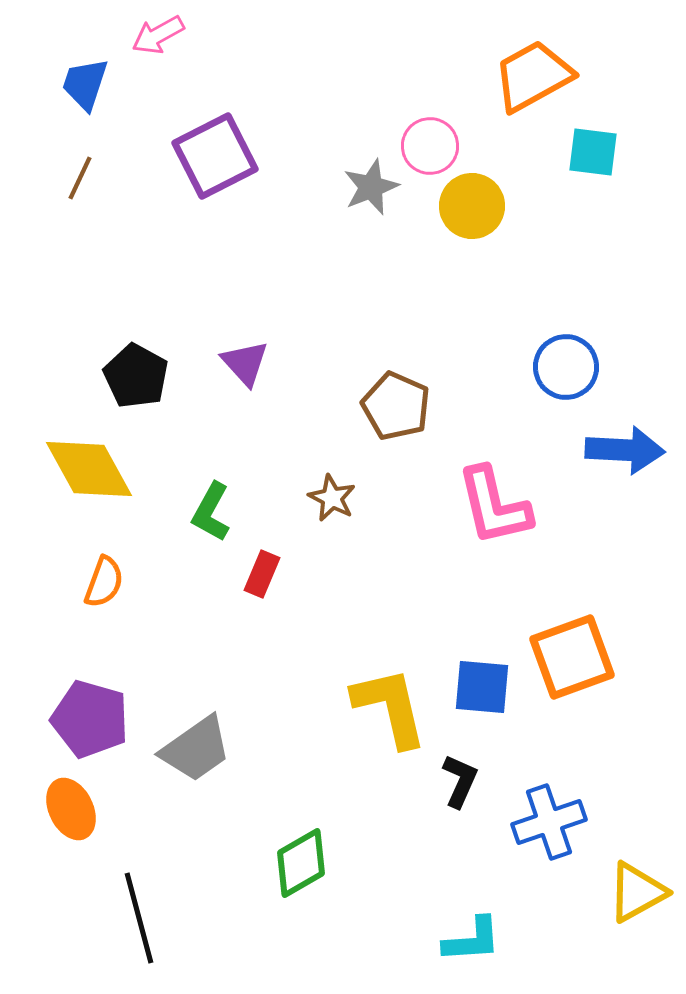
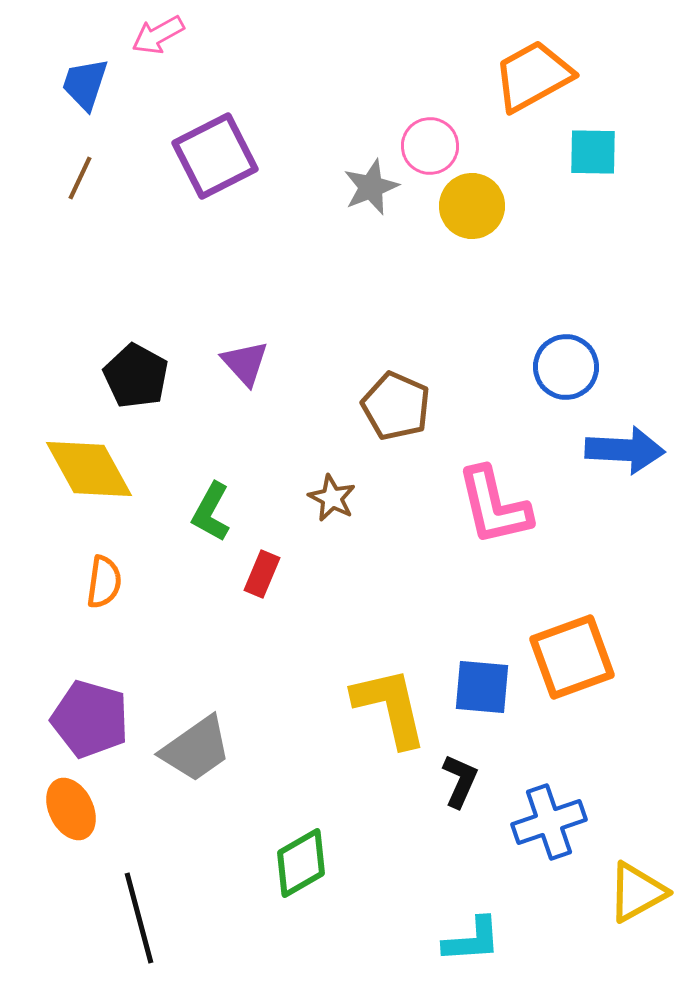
cyan square: rotated 6 degrees counterclockwise
orange semicircle: rotated 12 degrees counterclockwise
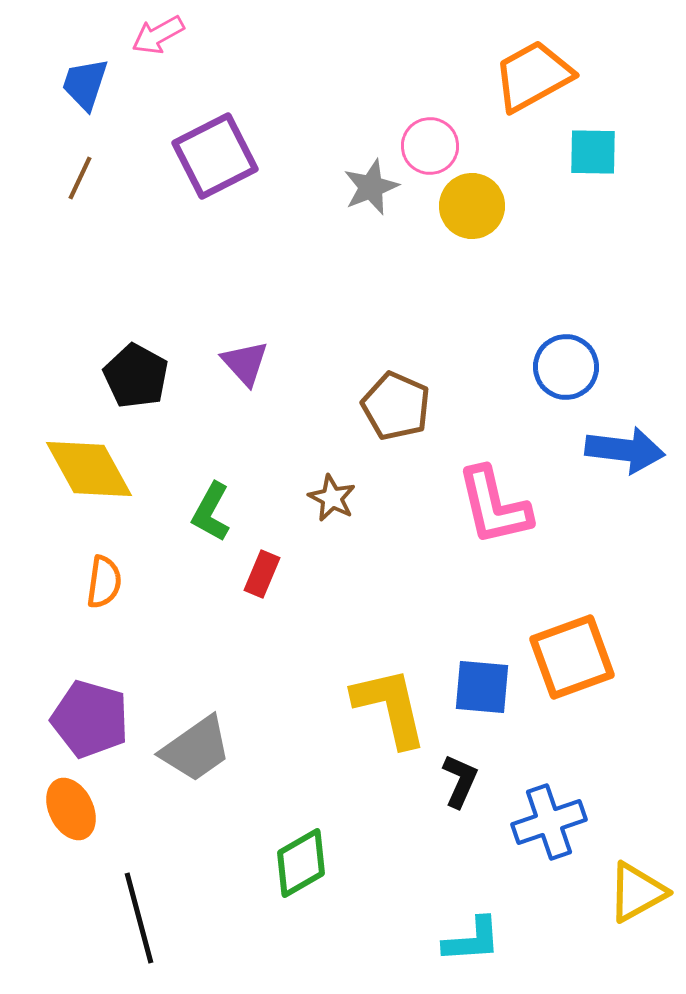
blue arrow: rotated 4 degrees clockwise
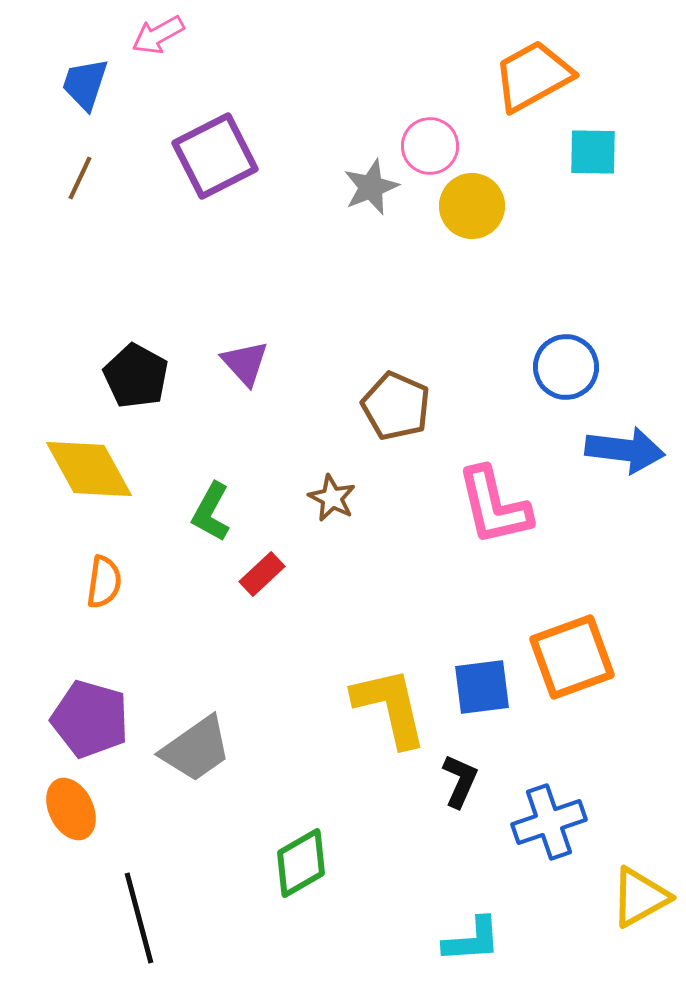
red rectangle: rotated 24 degrees clockwise
blue square: rotated 12 degrees counterclockwise
yellow triangle: moved 3 px right, 5 px down
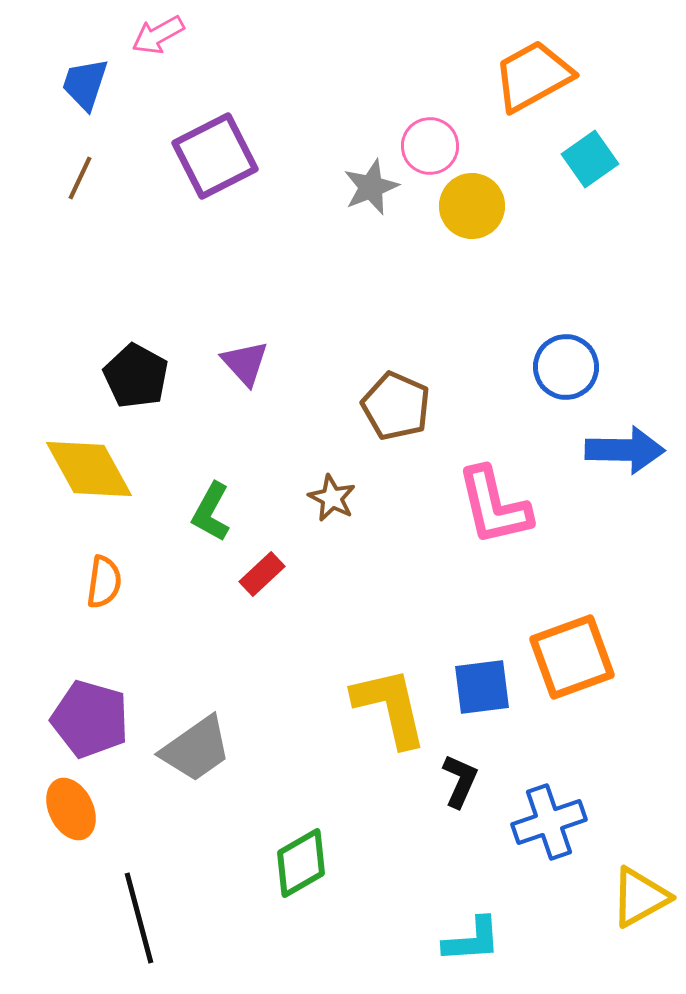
cyan square: moved 3 px left, 7 px down; rotated 36 degrees counterclockwise
blue arrow: rotated 6 degrees counterclockwise
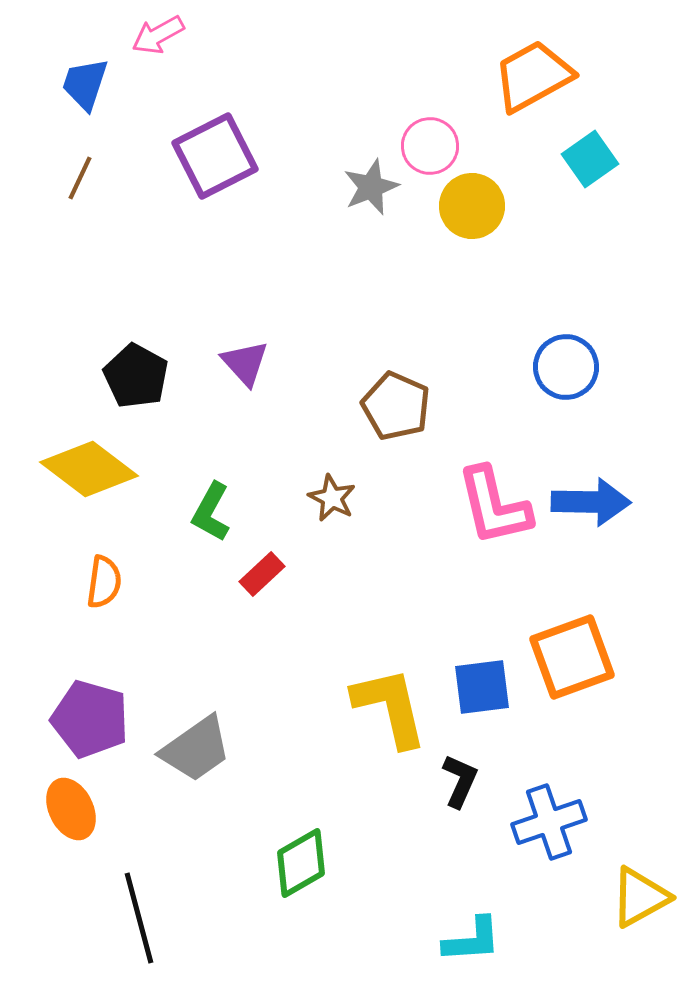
blue arrow: moved 34 px left, 52 px down
yellow diamond: rotated 24 degrees counterclockwise
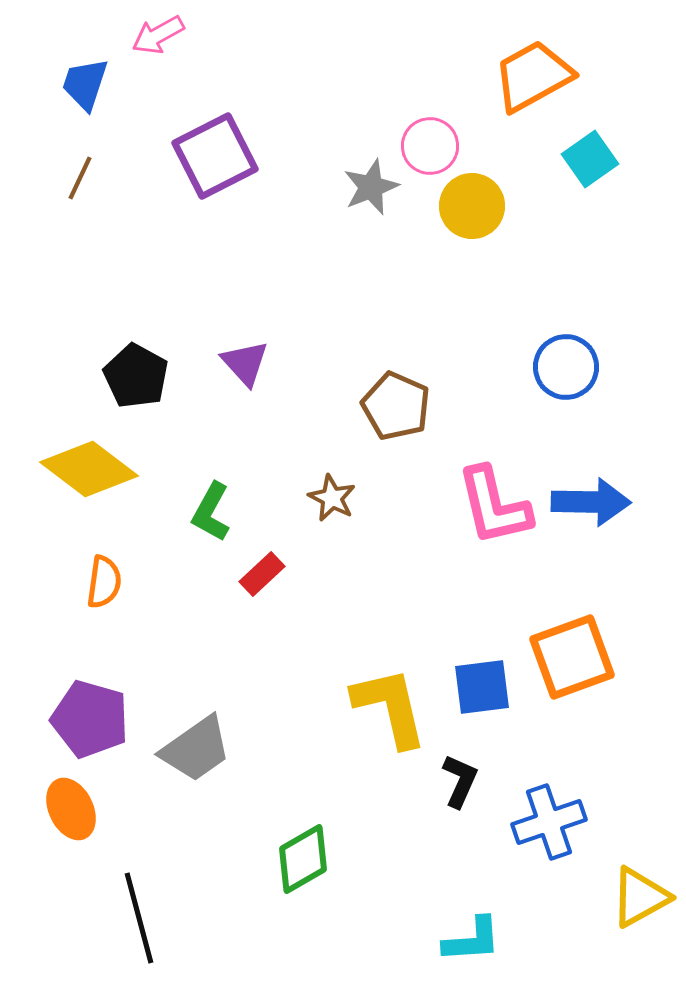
green diamond: moved 2 px right, 4 px up
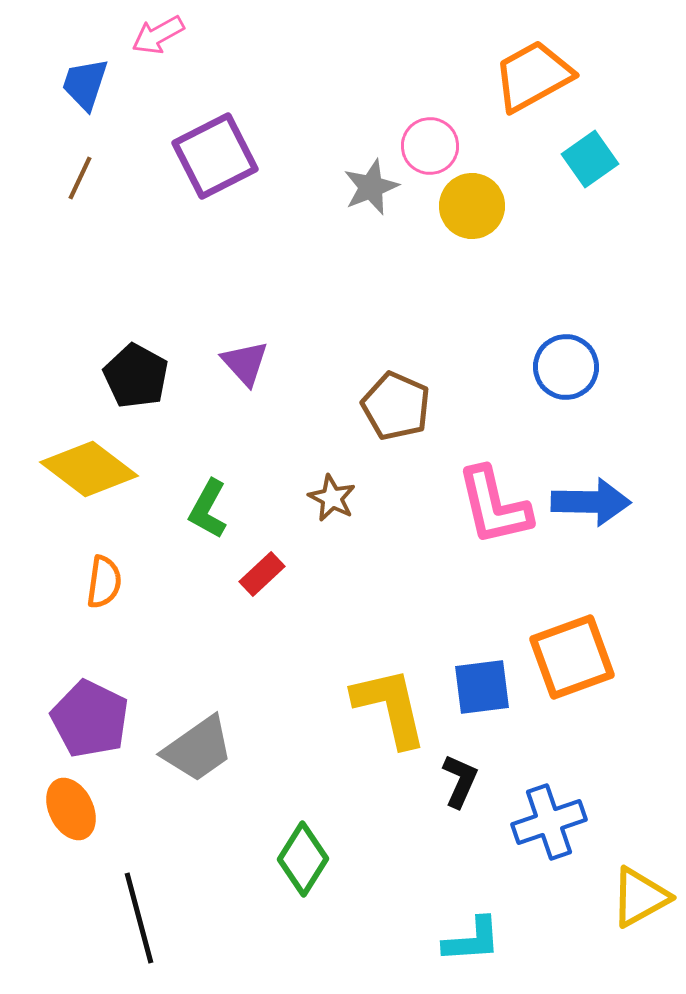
green L-shape: moved 3 px left, 3 px up
purple pentagon: rotated 10 degrees clockwise
gray trapezoid: moved 2 px right
green diamond: rotated 28 degrees counterclockwise
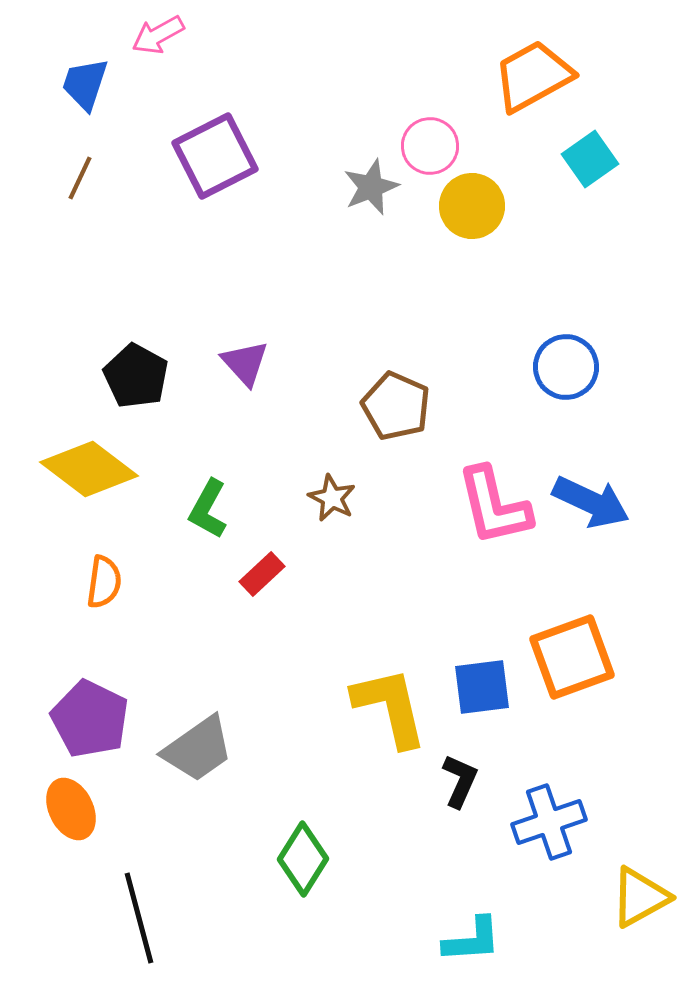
blue arrow: rotated 24 degrees clockwise
